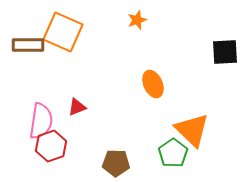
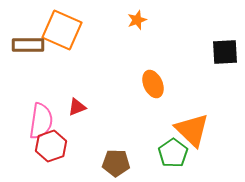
orange square: moved 1 px left, 2 px up
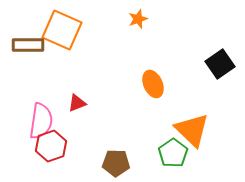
orange star: moved 1 px right, 1 px up
black square: moved 5 px left, 12 px down; rotated 32 degrees counterclockwise
red triangle: moved 4 px up
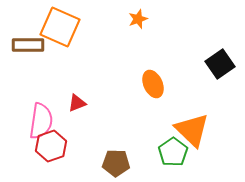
orange square: moved 2 px left, 3 px up
green pentagon: moved 1 px up
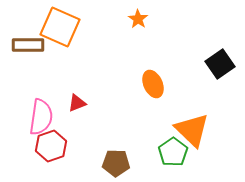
orange star: rotated 18 degrees counterclockwise
pink semicircle: moved 4 px up
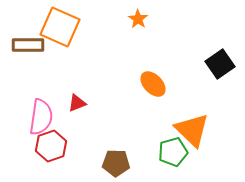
orange ellipse: rotated 20 degrees counterclockwise
green pentagon: rotated 20 degrees clockwise
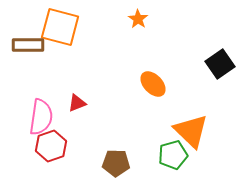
orange square: rotated 9 degrees counterclockwise
orange triangle: moved 1 px left, 1 px down
green pentagon: moved 3 px down
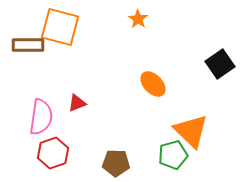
red hexagon: moved 2 px right, 7 px down
